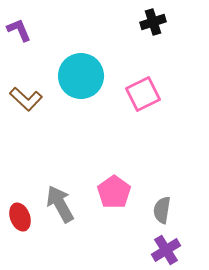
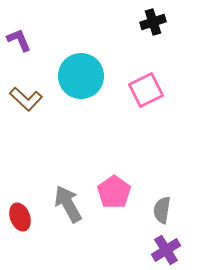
purple L-shape: moved 10 px down
pink square: moved 3 px right, 4 px up
gray arrow: moved 8 px right
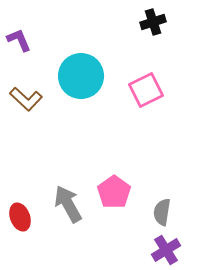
gray semicircle: moved 2 px down
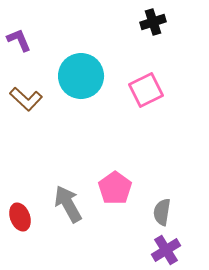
pink pentagon: moved 1 px right, 4 px up
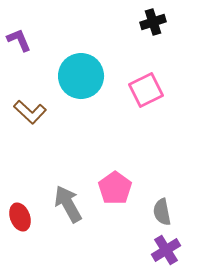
brown L-shape: moved 4 px right, 13 px down
gray semicircle: rotated 20 degrees counterclockwise
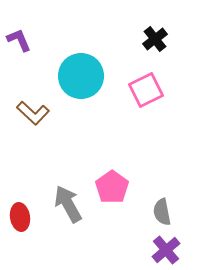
black cross: moved 2 px right, 17 px down; rotated 20 degrees counterclockwise
brown L-shape: moved 3 px right, 1 px down
pink pentagon: moved 3 px left, 1 px up
red ellipse: rotated 12 degrees clockwise
purple cross: rotated 8 degrees counterclockwise
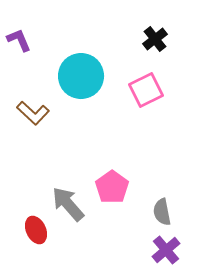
gray arrow: rotated 12 degrees counterclockwise
red ellipse: moved 16 px right, 13 px down; rotated 16 degrees counterclockwise
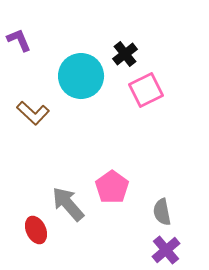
black cross: moved 30 px left, 15 px down
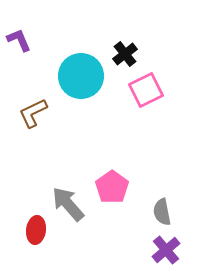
brown L-shape: rotated 112 degrees clockwise
red ellipse: rotated 32 degrees clockwise
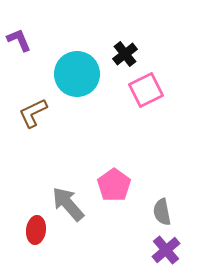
cyan circle: moved 4 px left, 2 px up
pink pentagon: moved 2 px right, 2 px up
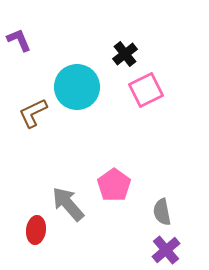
cyan circle: moved 13 px down
